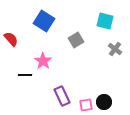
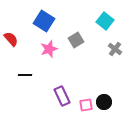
cyan square: rotated 24 degrees clockwise
pink star: moved 6 px right, 12 px up; rotated 18 degrees clockwise
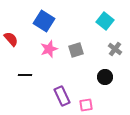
gray square: moved 10 px down; rotated 14 degrees clockwise
black circle: moved 1 px right, 25 px up
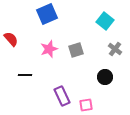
blue square: moved 3 px right, 7 px up; rotated 35 degrees clockwise
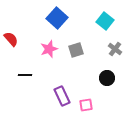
blue square: moved 10 px right, 4 px down; rotated 25 degrees counterclockwise
black circle: moved 2 px right, 1 px down
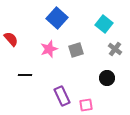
cyan square: moved 1 px left, 3 px down
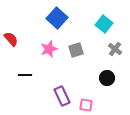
pink square: rotated 16 degrees clockwise
